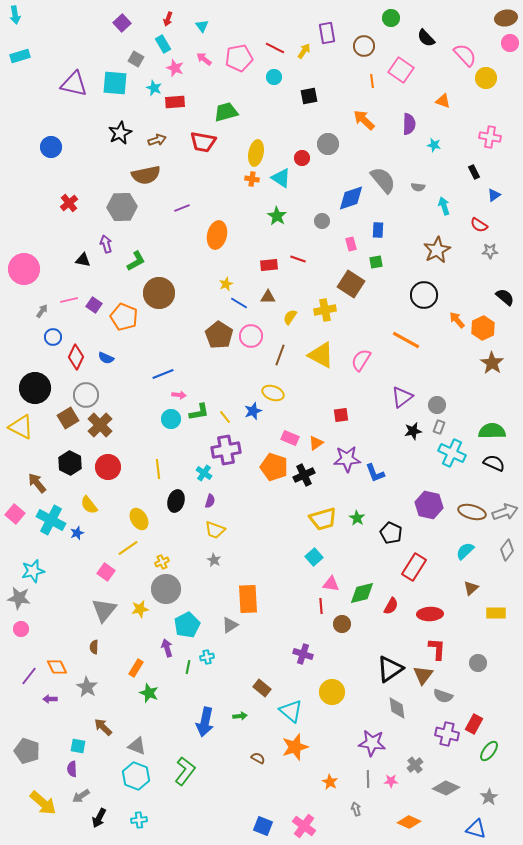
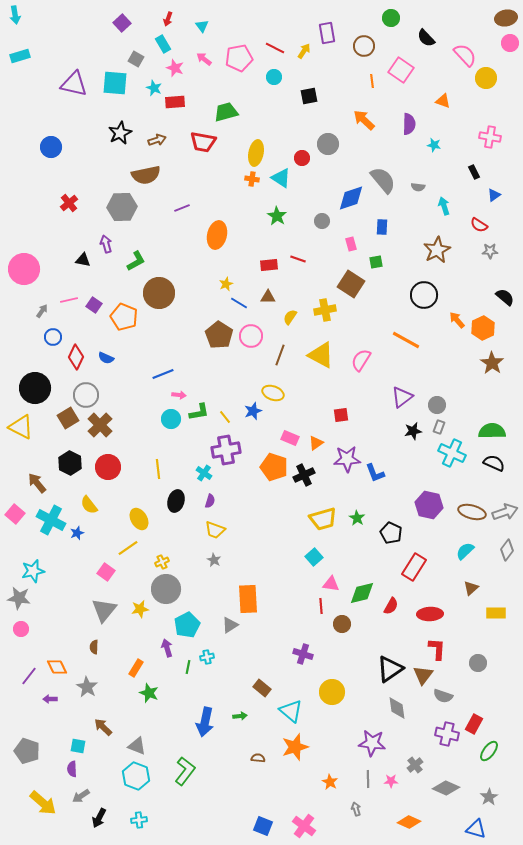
blue rectangle at (378, 230): moved 4 px right, 3 px up
brown semicircle at (258, 758): rotated 24 degrees counterclockwise
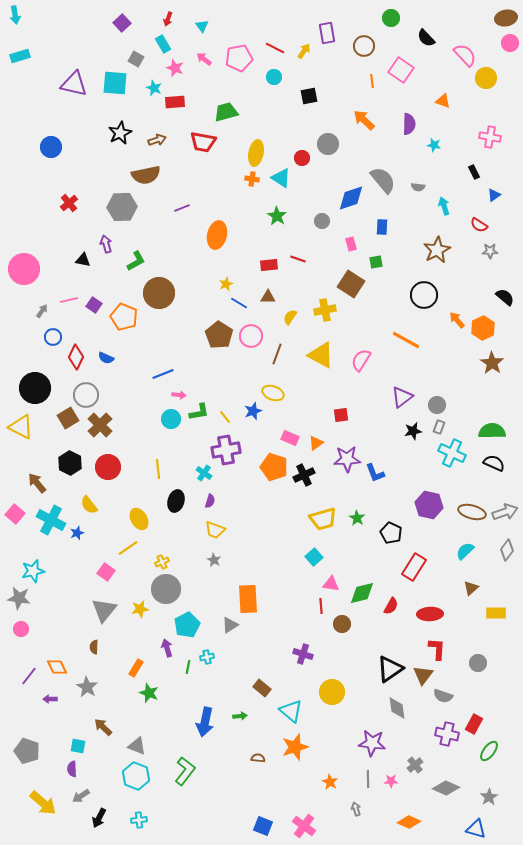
brown line at (280, 355): moved 3 px left, 1 px up
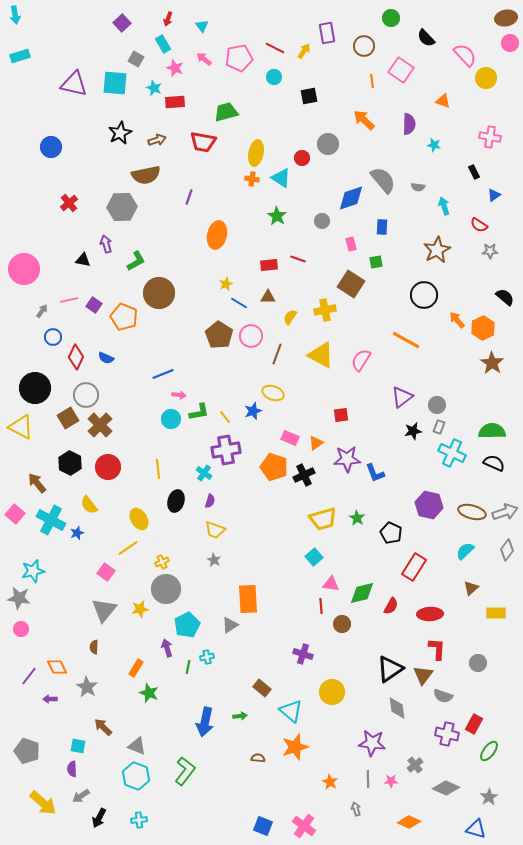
purple line at (182, 208): moved 7 px right, 11 px up; rotated 49 degrees counterclockwise
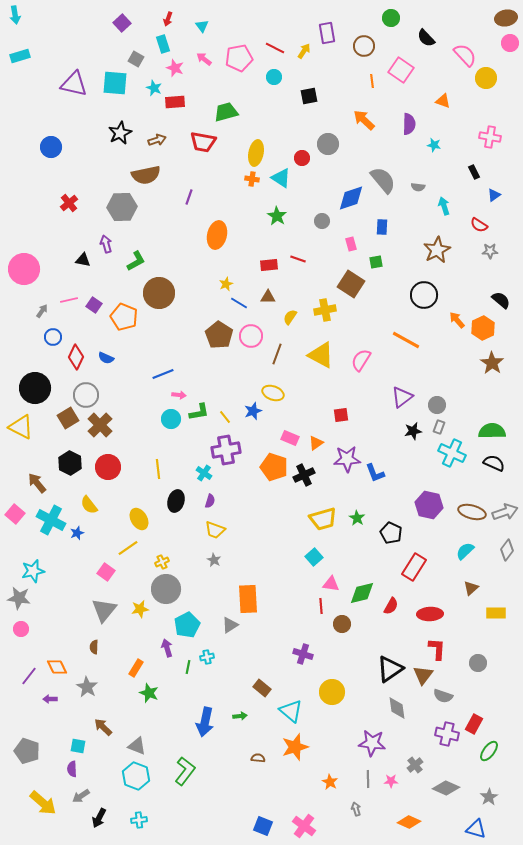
cyan rectangle at (163, 44): rotated 12 degrees clockwise
black semicircle at (505, 297): moved 4 px left, 3 px down
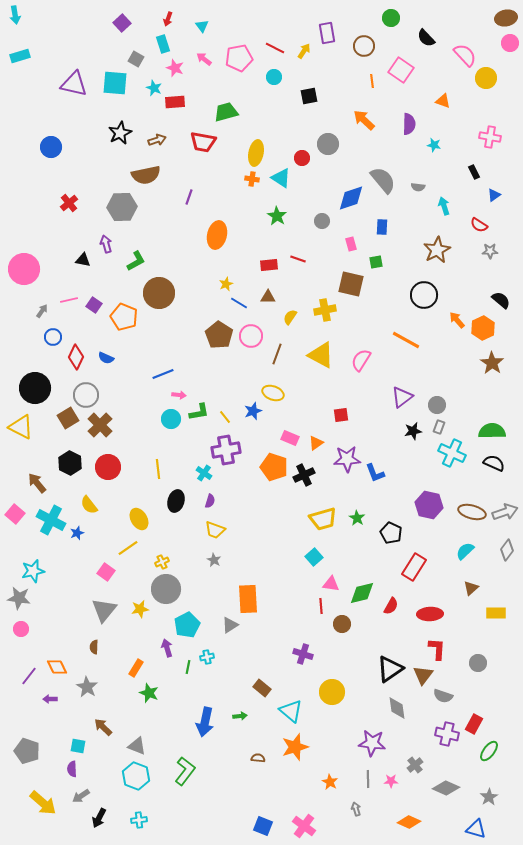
brown square at (351, 284): rotated 20 degrees counterclockwise
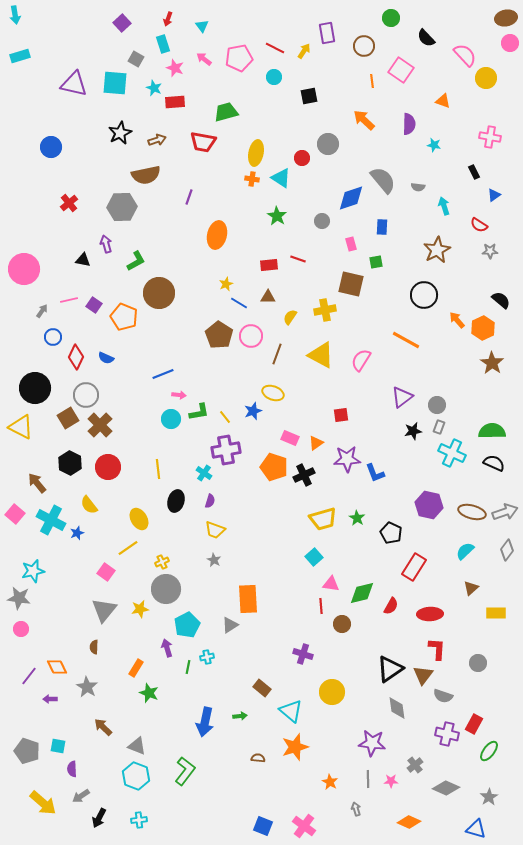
cyan square at (78, 746): moved 20 px left
